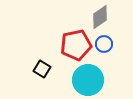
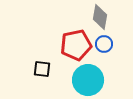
gray diamond: rotated 45 degrees counterclockwise
black square: rotated 24 degrees counterclockwise
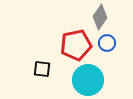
gray diamond: rotated 25 degrees clockwise
blue circle: moved 3 px right, 1 px up
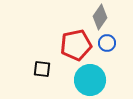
cyan circle: moved 2 px right
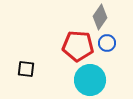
red pentagon: moved 2 px right, 1 px down; rotated 16 degrees clockwise
black square: moved 16 px left
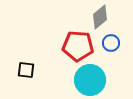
gray diamond: rotated 15 degrees clockwise
blue circle: moved 4 px right
black square: moved 1 px down
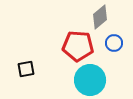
blue circle: moved 3 px right
black square: moved 1 px up; rotated 18 degrees counterclockwise
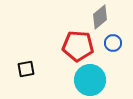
blue circle: moved 1 px left
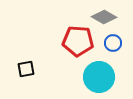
gray diamond: moved 4 px right; rotated 70 degrees clockwise
red pentagon: moved 5 px up
cyan circle: moved 9 px right, 3 px up
